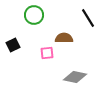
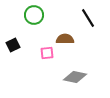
brown semicircle: moved 1 px right, 1 px down
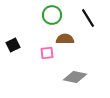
green circle: moved 18 px right
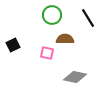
pink square: rotated 16 degrees clockwise
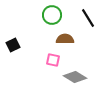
pink square: moved 6 px right, 7 px down
gray diamond: rotated 20 degrees clockwise
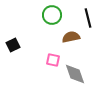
black line: rotated 18 degrees clockwise
brown semicircle: moved 6 px right, 2 px up; rotated 12 degrees counterclockwise
gray diamond: moved 3 px up; rotated 40 degrees clockwise
